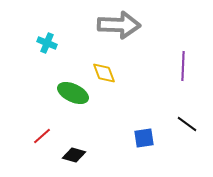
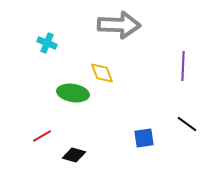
yellow diamond: moved 2 px left
green ellipse: rotated 16 degrees counterclockwise
red line: rotated 12 degrees clockwise
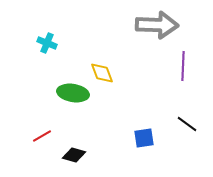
gray arrow: moved 38 px right
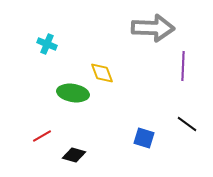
gray arrow: moved 4 px left, 3 px down
cyan cross: moved 1 px down
blue square: rotated 25 degrees clockwise
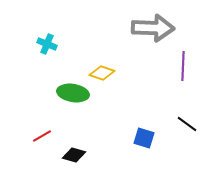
yellow diamond: rotated 50 degrees counterclockwise
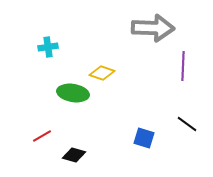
cyan cross: moved 1 px right, 3 px down; rotated 30 degrees counterclockwise
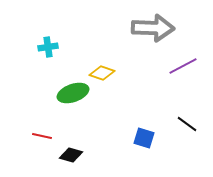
purple line: rotated 60 degrees clockwise
green ellipse: rotated 28 degrees counterclockwise
red line: rotated 42 degrees clockwise
black diamond: moved 3 px left
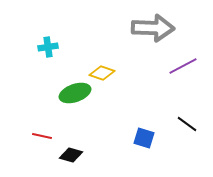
green ellipse: moved 2 px right
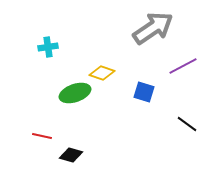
gray arrow: rotated 36 degrees counterclockwise
blue square: moved 46 px up
